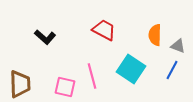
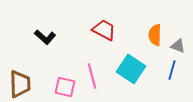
blue line: rotated 12 degrees counterclockwise
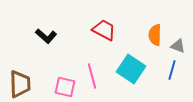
black L-shape: moved 1 px right, 1 px up
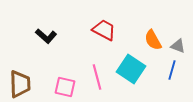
orange semicircle: moved 2 px left, 5 px down; rotated 30 degrees counterclockwise
pink line: moved 5 px right, 1 px down
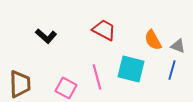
cyan square: rotated 20 degrees counterclockwise
pink square: moved 1 px right, 1 px down; rotated 15 degrees clockwise
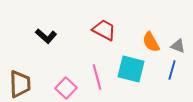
orange semicircle: moved 2 px left, 2 px down
pink square: rotated 15 degrees clockwise
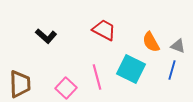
cyan square: rotated 12 degrees clockwise
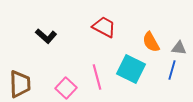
red trapezoid: moved 3 px up
gray triangle: moved 1 px right, 2 px down; rotated 14 degrees counterclockwise
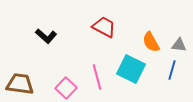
gray triangle: moved 3 px up
brown trapezoid: rotated 80 degrees counterclockwise
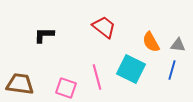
red trapezoid: rotated 10 degrees clockwise
black L-shape: moved 2 px left, 1 px up; rotated 140 degrees clockwise
gray triangle: moved 1 px left
pink square: rotated 25 degrees counterclockwise
